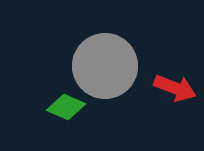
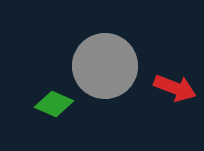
green diamond: moved 12 px left, 3 px up
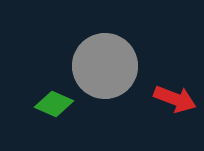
red arrow: moved 11 px down
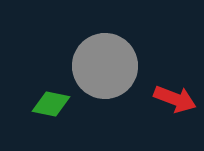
green diamond: moved 3 px left; rotated 12 degrees counterclockwise
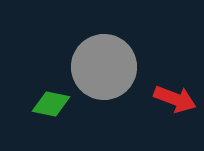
gray circle: moved 1 px left, 1 px down
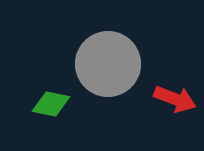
gray circle: moved 4 px right, 3 px up
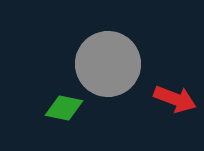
green diamond: moved 13 px right, 4 px down
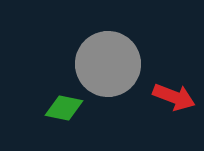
red arrow: moved 1 px left, 2 px up
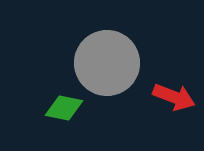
gray circle: moved 1 px left, 1 px up
